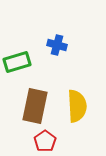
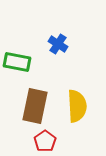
blue cross: moved 1 px right, 1 px up; rotated 18 degrees clockwise
green rectangle: rotated 28 degrees clockwise
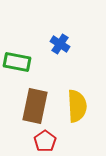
blue cross: moved 2 px right
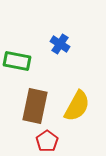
green rectangle: moved 1 px up
yellow semicircle: rotated 32 degrees clockwise
red pentagon: moved 2 px right
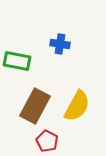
blue cross: rotated 24 degrees counterclockwise
brown rectangle: rotated 16 degrees clockwise
red pentagon: rotated 10 degrees counterclockwise
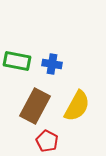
blue cross: moved 8 px left, 20 px down
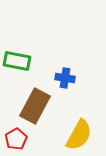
blue cross: moved 13 px right, 14 px down
yellow semicircle: moved 2 px right, 29 px down
red pentagon: moved 31 px left, 2 px up; rotated 15 degrees clockwise
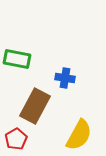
green rectangle: moved 2 px up
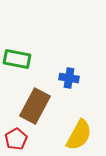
blue cross: moved 4 px right
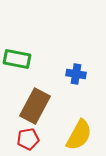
blue cross: moved 7 px right, 4 px up
red pentagon: moved 12 px right; rotated 20 degrees clockwise
